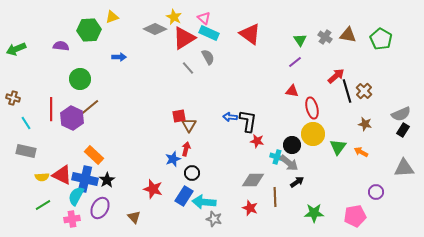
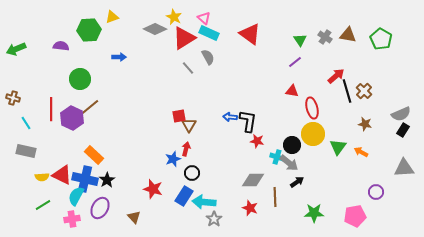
gray star at (214, 219): rotated 21 degrees clockwise
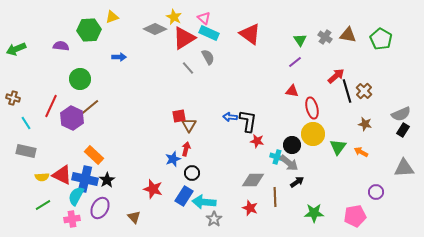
red line at (51, 109): moved 3 px up; rotated 25 degrees clockwise
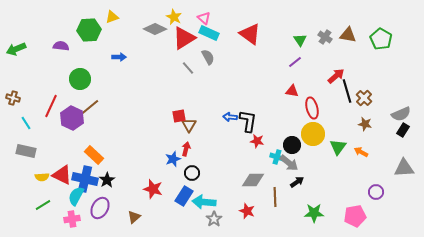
brown cross at (364, 91): moved 7 px down
red star at (250, 208): moved 3 px left, 3 px down
brown triangle at (134, 217): rotated 32 degrees clockwise
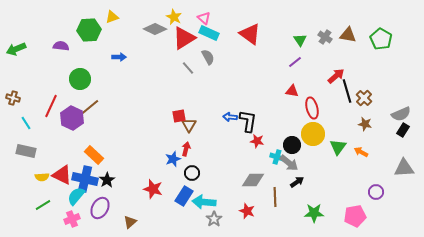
cyan semicircle at (76, 196): rotated 12 degrees clockwise
brown triangle at (134, 217): moved 4 px left, 5 px down
pink cross at (72, 219): rotated 14 degrees counterclockwise
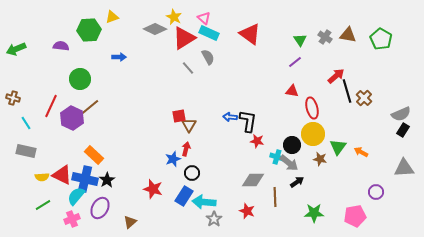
brown star at (365, 124): moved 45 px left, 35 px down
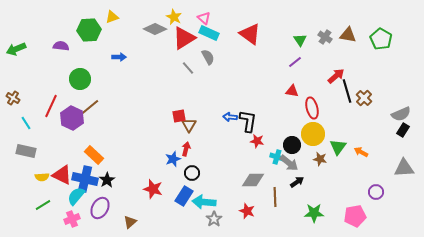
brown cross at (13, 98): rotated 16 degrees clockwise
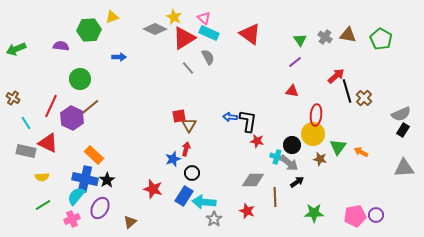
red ellipse at (312, 108): moved 4 px right, 7 px down; rotated 20 degrees clockwise
red triangle at (62, 175): moved 14 px left, 32 px up
purple circle at (376, 192): moved 23 px down
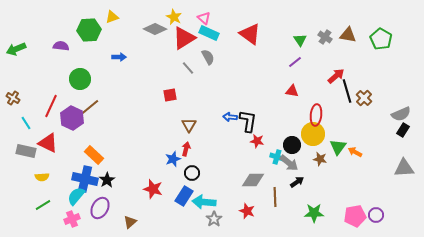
red square at (179, 116): moved 9 px left, 21 px up
orange arrow at (361, 152): moved 6 px left
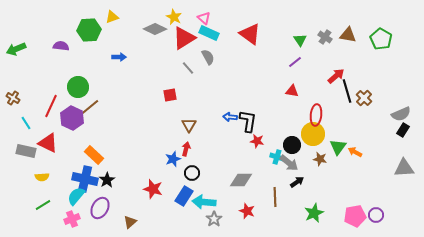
green circle at (80, 79): moved 2 px left, 8 px down
gray diamond at (253, 180): moved 12 px left
green star at (314, 213): rotated 24 degrees counterclockwise
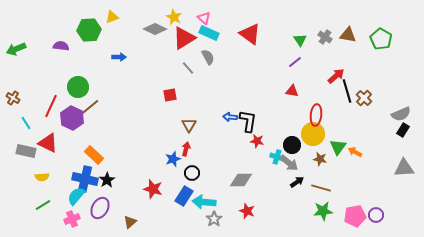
brown line at (275, 197): moved 46 px right, 9 px up; rotated 72 degrees counterclockwise
green star at (314, 213): moved 9 px right, 2 px up; rotated 18 degrees clockwise
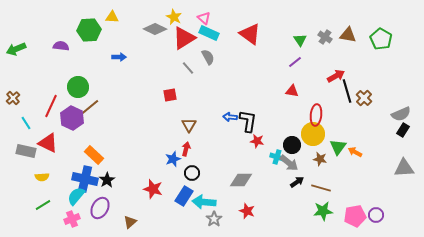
yellow triangle at (112, 17): rotated 24 degrees clockwise
red arrow at (336, 76): rotated 12 degrees clockwise
brown cross at (13, 98): rotated 16 degrees clockwise
